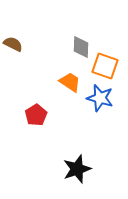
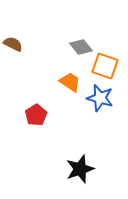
gray diamond: rotated 40 degrees counterclockwise
black star: moved 3 px right
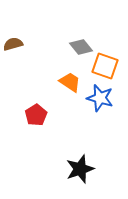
brown semicircle: rotated 42 degrees counterclockwise
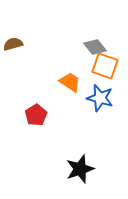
gray diamond: moved 14 px right
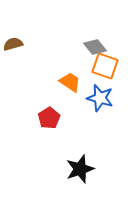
red pentagon: moved 13 px right, 3 px down
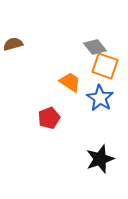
blue star: rotated 16 degrees clockwise
red pentagon: rotated 10 degrees clockwise
black star: moved 20 px right, 10 px up
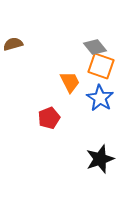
orange square: moved 4 px left
orange trapezoid: rotated 30 degrees clockwise
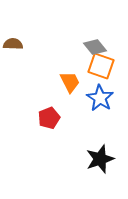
brown semicircle: rotated 18 degrees clockwise
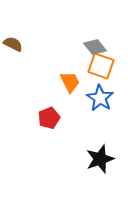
brown semicircle: rotated 24 degrees clockwise
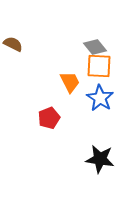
orange square: moved 2 px left; rotated 16 degrees counterclockwise
black star: rotated 28 degrees clockwise
